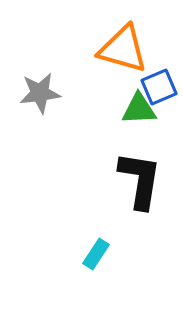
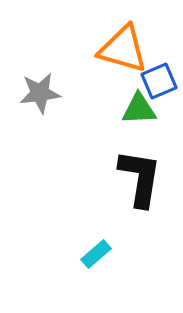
blue square: moved 6 px up
black L-shape: moved 2 px up
cyan rectangle: rotated 16 degrees clockwise
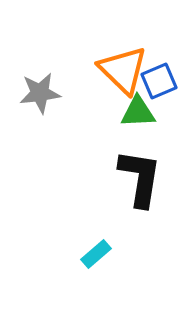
orange triangle: moved 21 px down; rotated 28 degrees clockwise
green triangle: moved 1 px left, 3 px down
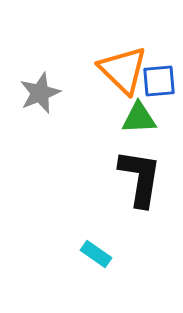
blue square: rotated 18 degrees clockwise
gray star: rotated 15 degrees counterclockwise
green triangle: moved 1 px right, 6 px down
cyan rectangle: rotated 76 degrees clockwise
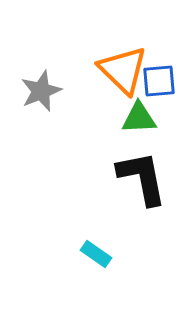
gray star: moved 1 px right, 2 px up
black L-shape: moved 2 px right; rotated 20 degrees counterclockwise
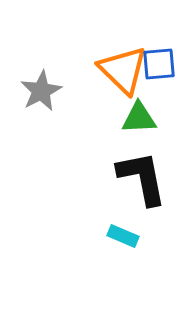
blue square: moved 17 px up
gray star: rotated 6 degrees counterclockwise
cyan rectangle: moved 27 px right, 18 px up; rotated 12 degrees counterclockwise
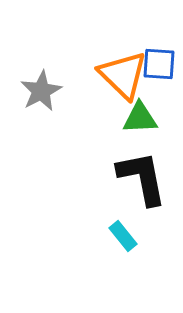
blue square: rotated 9 degrees clockwise
orange triangle: moved 5 px down
green triangle: moved 1 px right
cyan rectangle: rotated 28 degrees clockwise
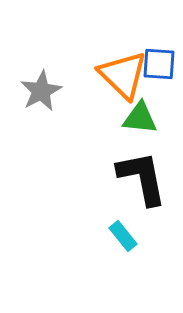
green triangle: rotated 9 degrees clockwise
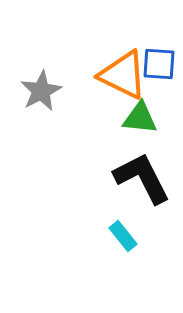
orange triangle: rotated 18 degrees counterclockwise
black L-shape: rotated 16 degrees counterclockwise
